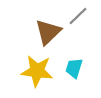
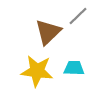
cyan trapezoid: rotated 75 degrees clockwise
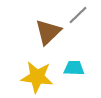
gray line: moved 1 px up
yellow star: moved 6 px down
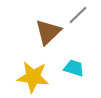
cyan trapezoid: rotated 15 degrees clockwise
yellow star: moved 4 px left
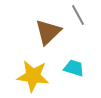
gray line: rotated 75 degrees counterclockwise
yellow star: moved 1 px up
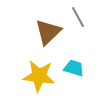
gray line: moved 2 px down
yellow star: moved 6 px right
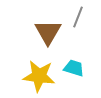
gray line: rotated 50 degrees clockwise
brown triangle: rotated 16 degrees counterclockwise
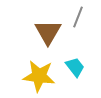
cyan trapezoid: moved 1 px right, 1 px up; rotated 35 degrees clockwise
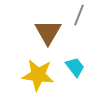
gray line: moved 1 px right, 2 px up
yellow star: moved 1 px left, 1 px up
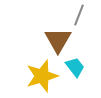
brown triangle: moved 10 px right, 8 px down
yellow star: moved 4 px right, 1 px down; rotated 24 degrees counterclockwise
